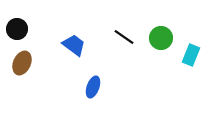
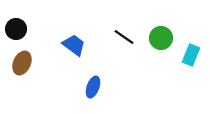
black circle: moved 1 px left
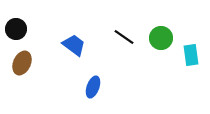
cyan rectangle: rotated 30 degrees counterclockwise
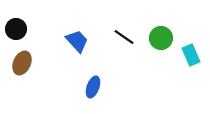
blue trapezoid: moved 3 px right, 4 px up; rotated 10 degrees clockwise
cyan rectangle: rotated 15 degrees counterclockwise
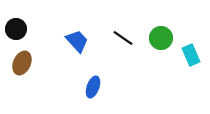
black line: moved 1 px left, 1 px down
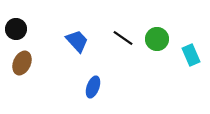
green circle: moved 4 px left, 1 px down
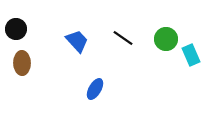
green circle: moved 9 px right
brown ellipse: rotated 25 degrees counterclockwise
blue ellipse: moved 2 px right, 2 px down; rotated 10 degrees clockwise
